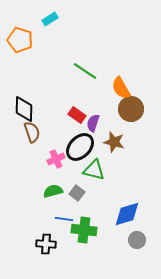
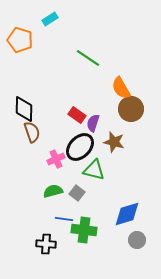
green line: moved 3 px right, 13 px up
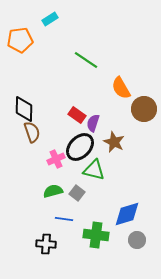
orange pentagon: rotated 25 degrees counterclockwise
green line: moved 2 px left, 2 px down
brown circle: moved 13 px right
brown star: rotated 10 degrees clockwise
green cross: moved 12 px right, 5 px down
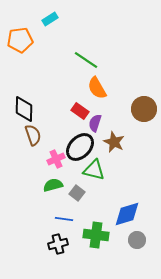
orange semicircle: moved 24 px left
red rectangle: moved 3 px right, 4 px up
purple semicircle: moved 2 px right
brown semicircle: moved 1 px right, 3 px down
green semicircle: moved 6 px up
black cross: moved 12 px right; rotated 18 degrees counterclockwise
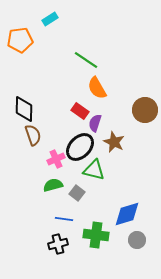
brown circle: moved 1 px right, 1 px down
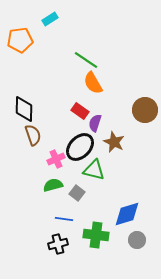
orange semicircle: moved 4 px left, 5 px up
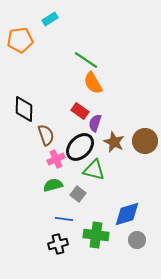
brown circle: moved 31 px down
brown semicircle: moved 13 px right
gray square: moved 1 px right, 1 px down
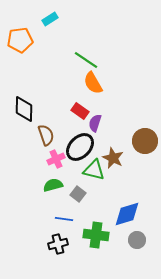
brown star: moved 1 px left, 16 px down
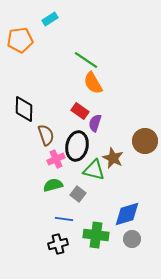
black ellipse: moved 3 px left, 1 px up; rotated 32 degrees counterclockwise
gray circle: moved 5 px left, 1 px up
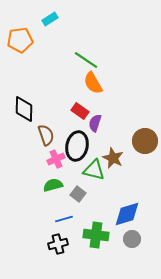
blue line: rotated 24 degrees counterclockwise
